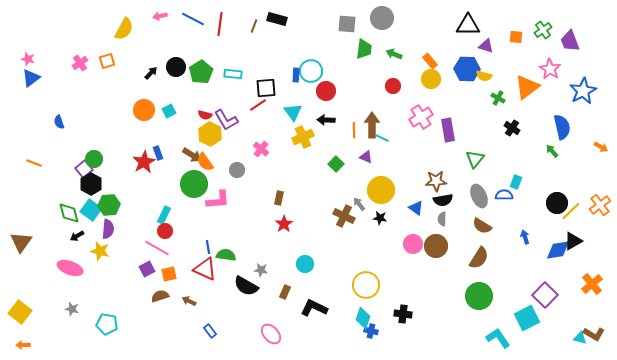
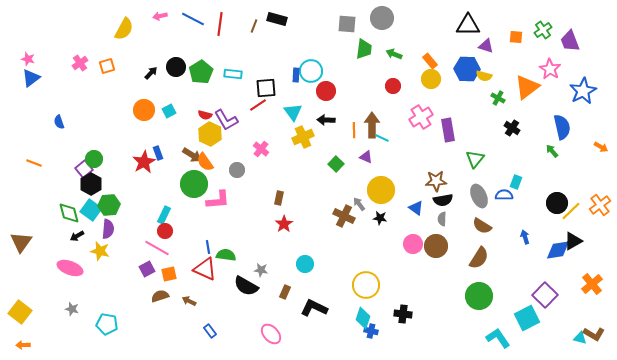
orange square at (107, 61): moved 5 px down
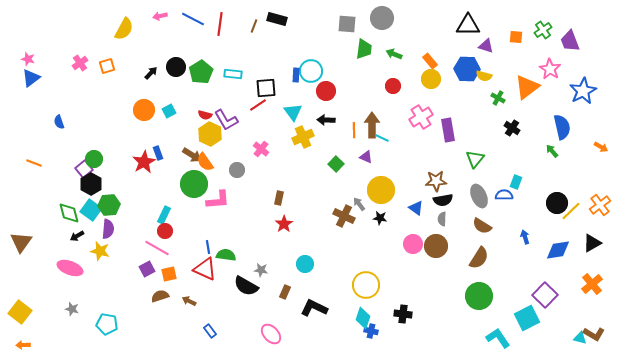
black triangle at (573, 241): moved 19 px right, 2 px down
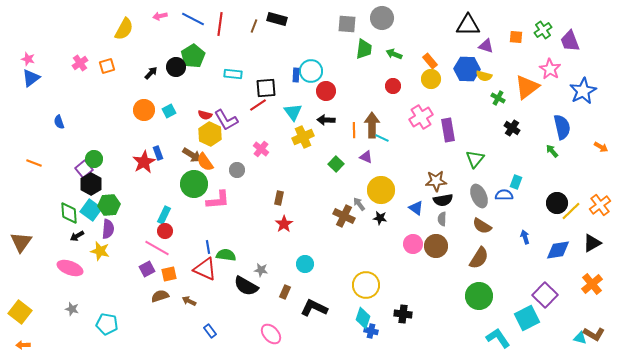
green pentagon at (201, 72): moved 8 px left, 16 px up
green diamond at (69, 213): rotated 10 degrees clockwise
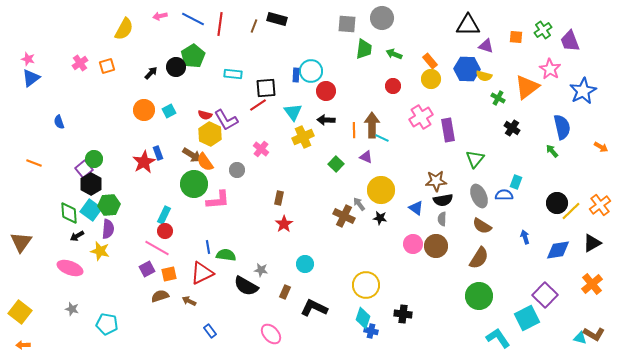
red triangle at (205, 269): moved 3 px left, 4 px down; rotated 50 degrees counterclockwise
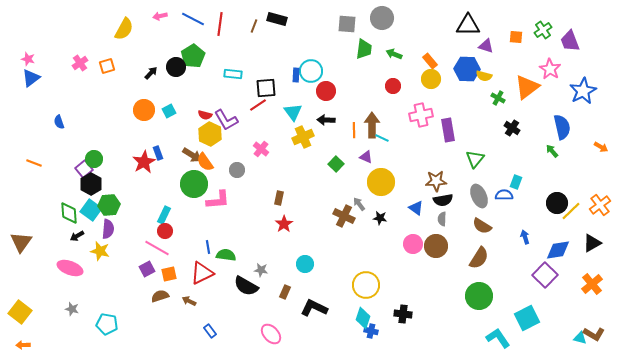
pink cross at (421, 117): moved 2 px up; rotated 20 degrees clockwise
yellow circle at (381, 190): moved 8 px up
purple square at (545, 295): moved 20 px up
